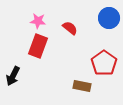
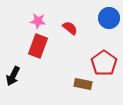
brown rectangle: moved 1 px right, 2 px up
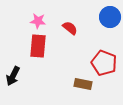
blue circle: moved 1 px right, 1 px up
red rectangle: rotated 15 degrees counterclockwise
red pentagon: rotated 15 degrees counterclockwise
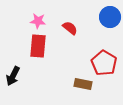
red pentagon: rotated 10 degrees clockwise
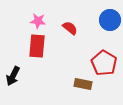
blue circle: moved 3 px down
red rectangle: moved 1 px left
